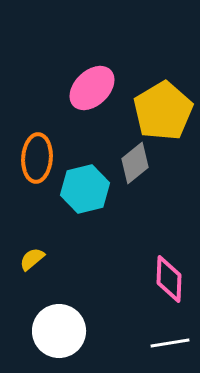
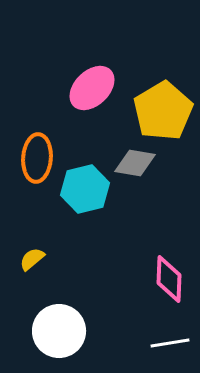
gray diamond: rotated 48 degrees clockwise
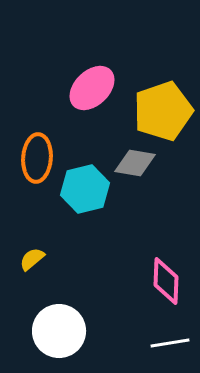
yellow pentagon: rotated 12 degrees clockwise
pink diamond: moved 3 px left, 2 px down
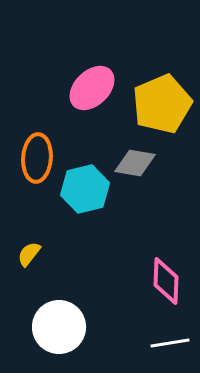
yellow pentagon: moved 1 px left, 7 px up; rotated 4 degrees counterclockwise
yellow semicircle: moved 3 px left, 5 px up; rotated 12 degrees counterclockwise
white circle: moved 4 px up
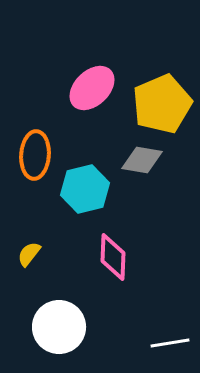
orange ellipse: moved 2 px left, 3 px up
gray diamond: moved 7 px right, 3 px up
pink diamond: moved 53 px left, 24 px up
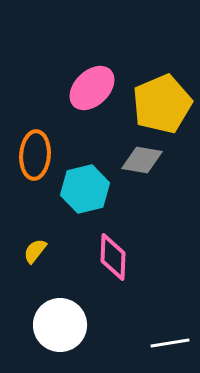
yellow semicircle: moved 6 px right, 3 px up
white circle: moved 1 px right, 2 px up
